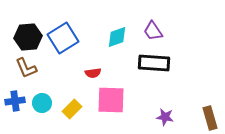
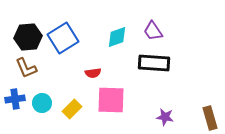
blue cross: moved 2 px up
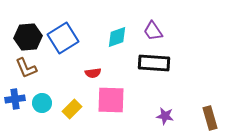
purple star: moved 1 px up
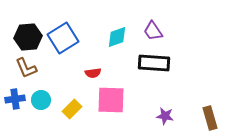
cyan circle: moved 1 px left, 3 px up
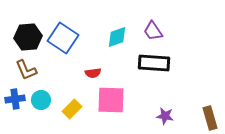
blue square: rotated 24 degrees counterclockwise
brown L-shape: moved 2 px down
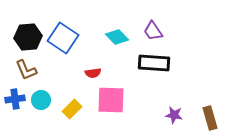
cyan diamond: rotated 65 degrees clockwise
purple star: moved 9 px right, 1 px up
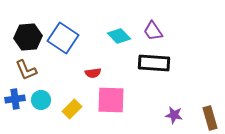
cyan diamond: moved 2 px right, 1 px up
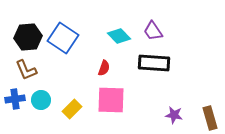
red semicircle: moved 11 px right, 5 px up; rotated 63 degrees counterclockwise
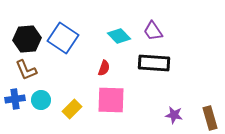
black hexagon: moved 1 px left, 2 px down
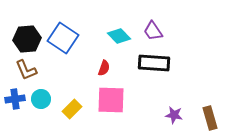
cyan circle: moved 1 px up
